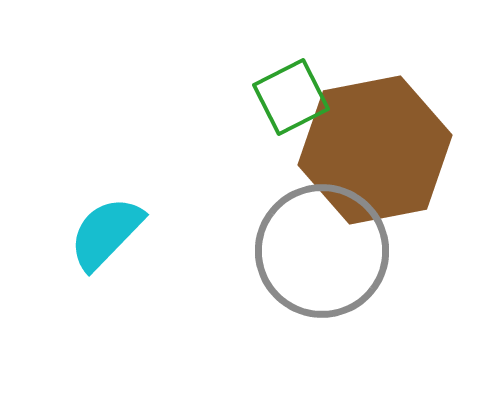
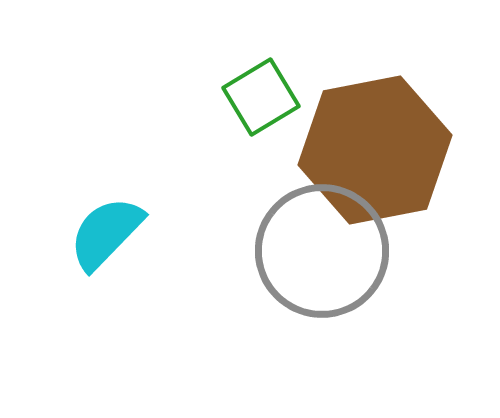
green square: moved 30 px left; rotated 4 degrees counterclockwise
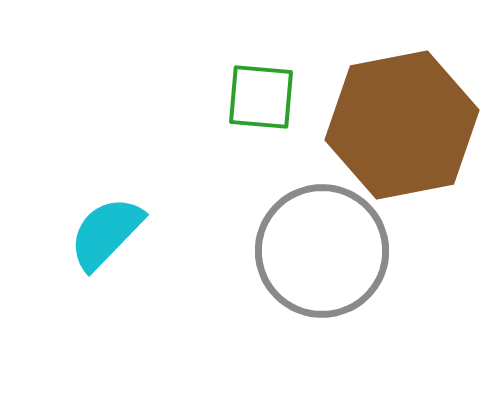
green square: rotated 36 degrees clockwise
brown hexagon: moved 27 px right, 25 px up
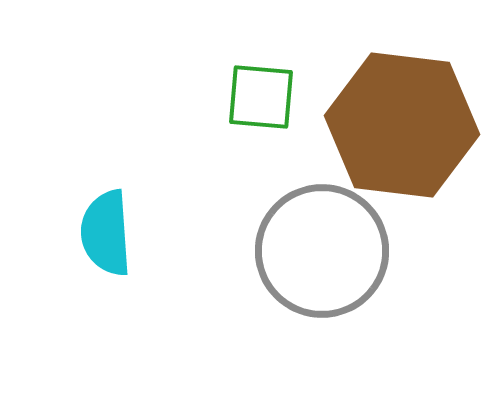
brown hexagon: rotated 18 degrees clockwise
cyan semicircle: rotated 48 degrees counterclockwise
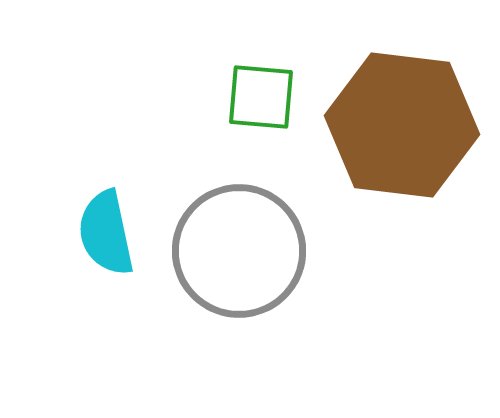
cyan semicircle: rotated 8 degrees counterclockwise
gray circle: moved 83 px left
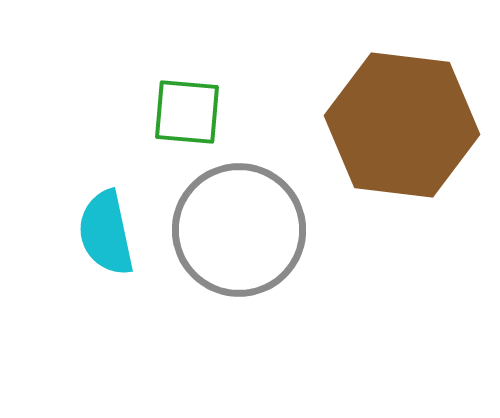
green square: moved 74 px left, 15 px down
gray circle: moved 21 px up
